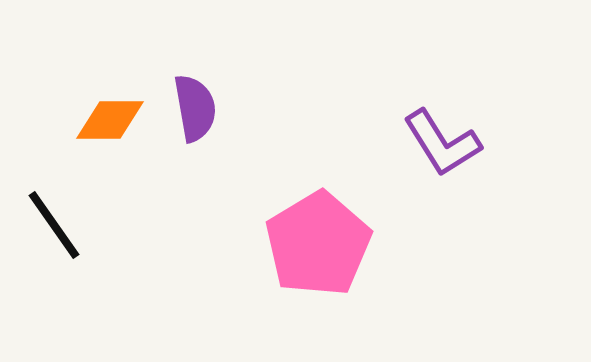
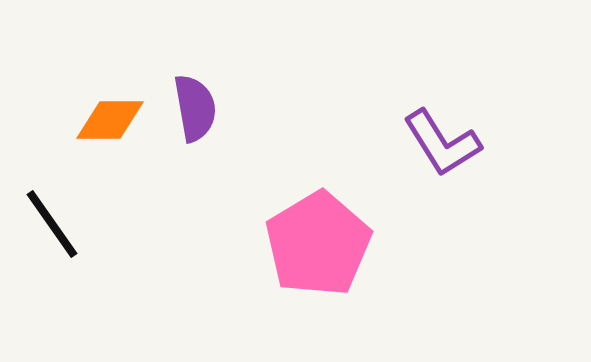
black line: moved 2 px left, 1 px up
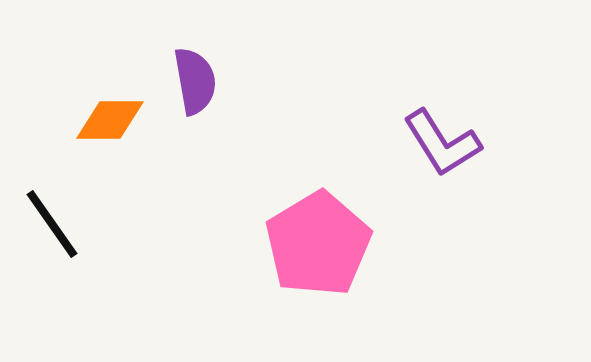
purple semicircle: moved 27 px up
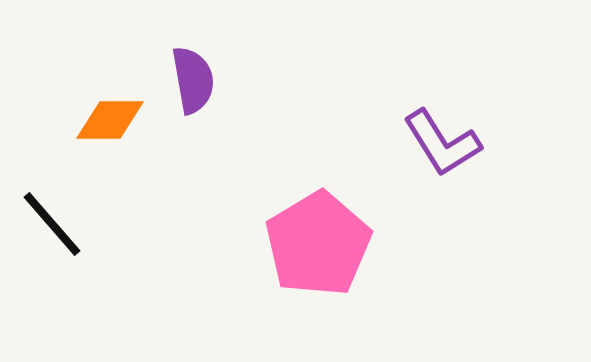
purple semicircle: moved 2 px left, 1 px up
black line: rotated 6 degrees counterclockwise
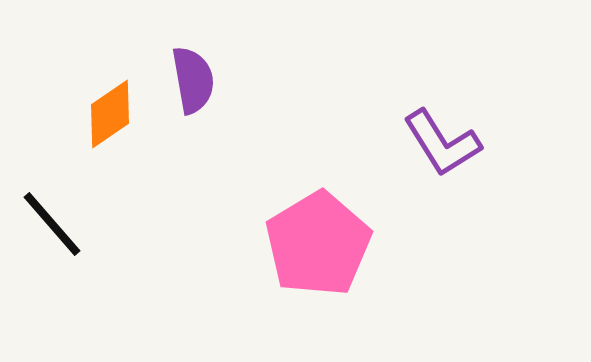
orange diamond: moved 6 px up; rotated 34 degrees counterclockwise
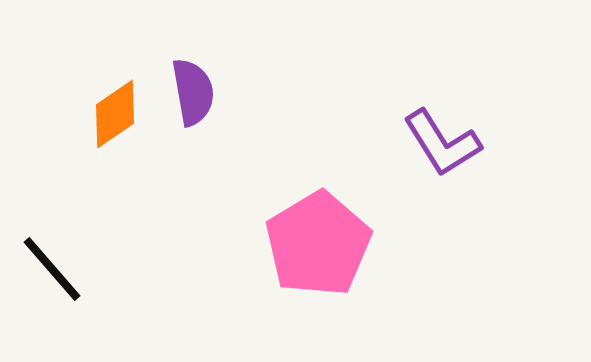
purple semicircle: moved 12 px down
orange diamond: moved 5 px right
black line: moved 45 px down
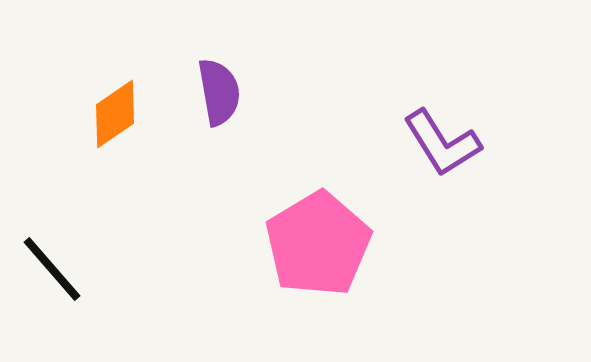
purple semicircle: moved 26 px right
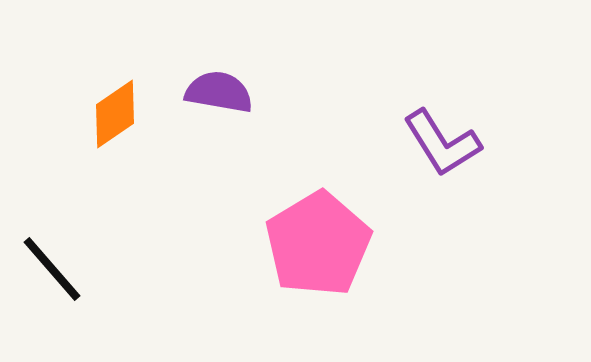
purple semicircle: rotated 70 degrees counterclockwise
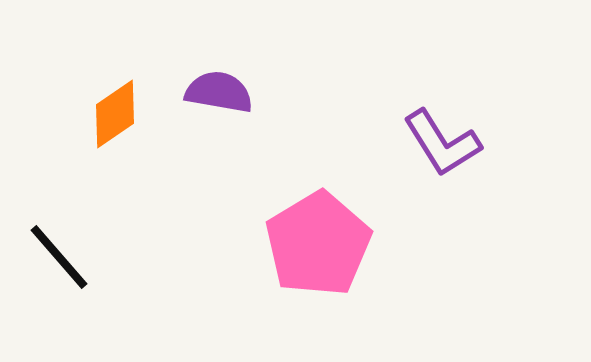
black line: moved 7 px right, 12 px up
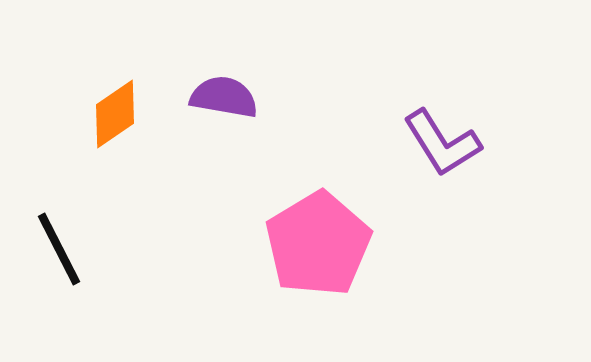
purple semicircle: moved 5 px right, 5 px down
black line: moved 8 px up; rotated 14 degrees clockwise
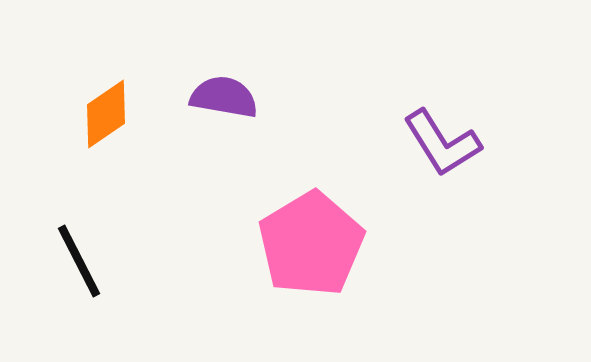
orange diamond: moved 9 px left
pink pentagon: moved 7 px left
black line: moved 20 px right, 12 px down
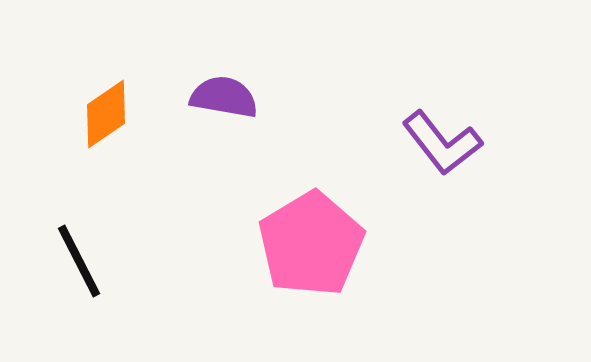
purple L-shape: rotated 6 degrees counterclockwise
